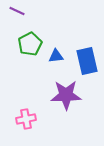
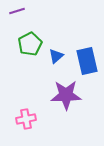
purple line: rotated 42 degrees counterclockwise
blue triangle: rotated 35 degrees counterclockwise
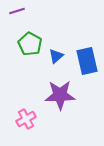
green pentagon: rotated 15 degrees counterclockwise
purple star: moved 6 px left
pink cross: rotated 18 degrees counterclockwise
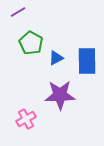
purple line: moved 1 px right, 1 px down; rotated 14 degrees counterclockwise
green pentagon: moved 1 px right, 1 px up
blue triangle: moved 2 px down; rotated 14 degrees clockwise
blue rectangle: rotated 12 degrees clockwise
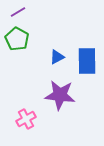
green pentagon: moved 14 px left, 4 px up
blue triangle: moved 1 px right, 1 px up
purple star: rotated 8 degrees clockwise
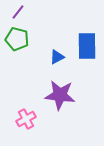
purple line: rotated 21 degrees counterclockwise
green pentagon: rotated 15 degrees counterclockwise
blue rectangle: moved 15 px up
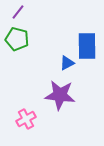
blue triangle: moved 10 px right, 6 px down
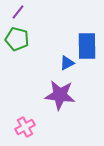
pink cross: moved 1 px left, 8 px down
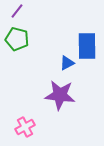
purple line: moved 1 px left, 1 px up
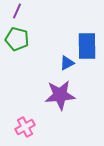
purple line: rotated 14 degrees counterclockwise
purple star: rotated 12 degrees counterclockwise
